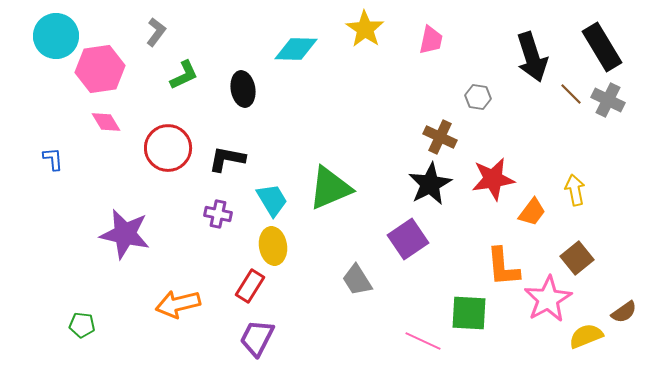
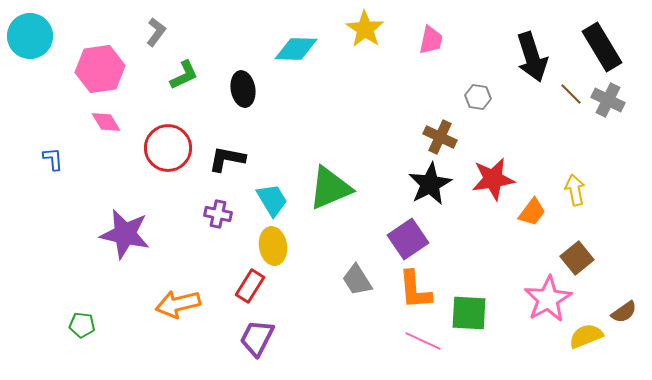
cyan circle: moved 26 px left
orange L-shape: moved 88 px left, 23 px down
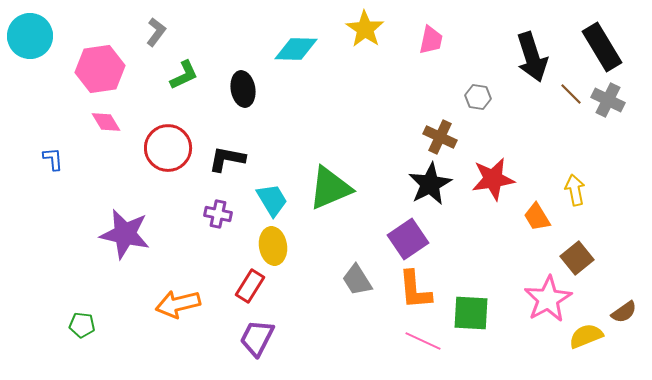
orange trapezoid: moved 5 px right, 5 px down; rotated 112 degrees clockwise
green square: moved 2 px right
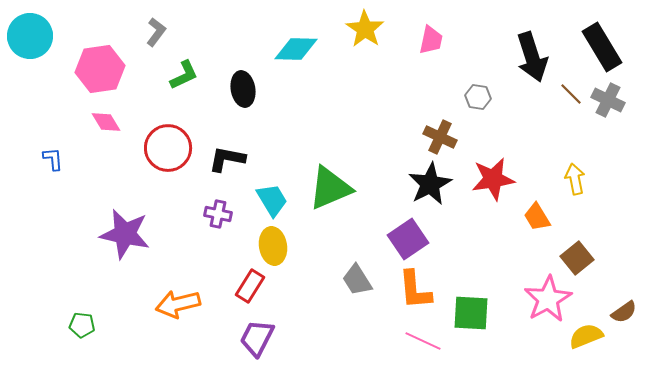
yellow arrow: moved 11 px up
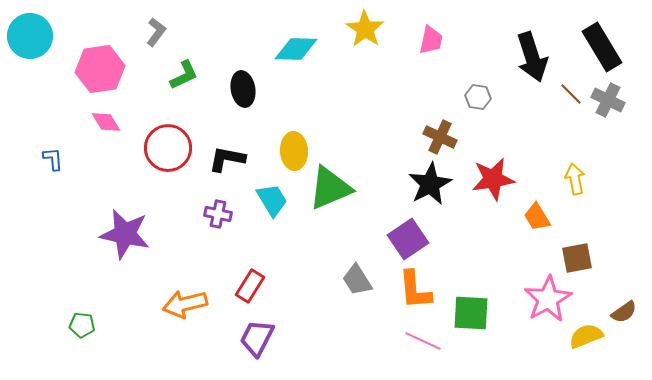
yellow ellipse: moved 21 px right, 95 px up; rotated 6 degrees clockwise
brown square: rotated 28 degrees clockwise
orange arrow: moved 7 px right
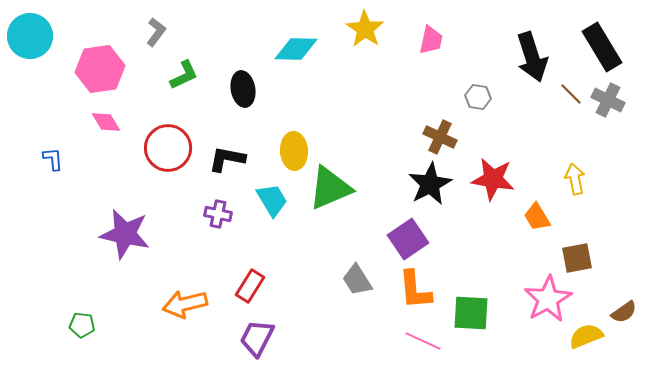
red star: rotated 18 degrees clockwise
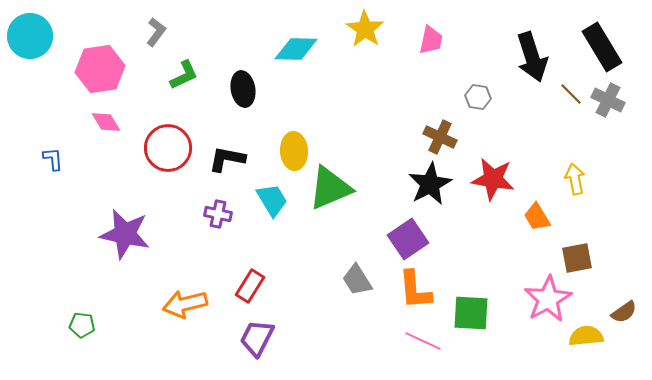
yellow semicircle: rotated 16 degrees clockwise
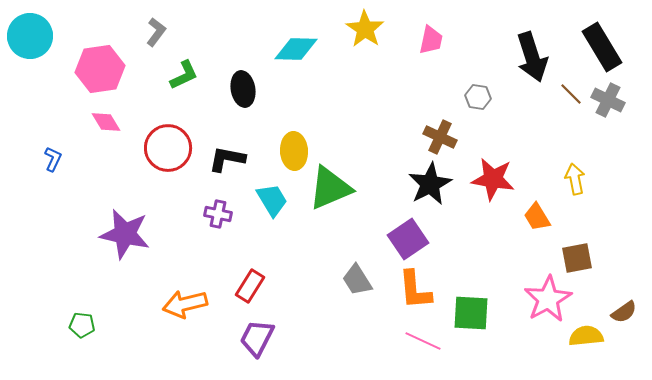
blue L-shape: rotated 30 degrees clockwise
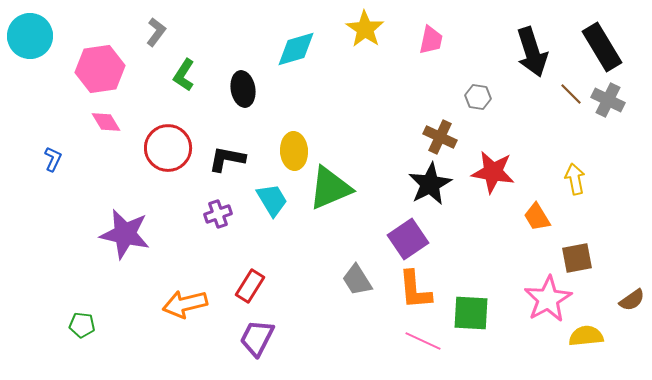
cyan diamond: rotated 18 degrees counterclockwise
black arrow: moved 5 px up
green L-shape: rotated 148 degrees clockwise
red star: moved 7 px up
purple cross: rotated 32 degrees counterclockwise
brown semicircle: moved 8 px right, 12 px up
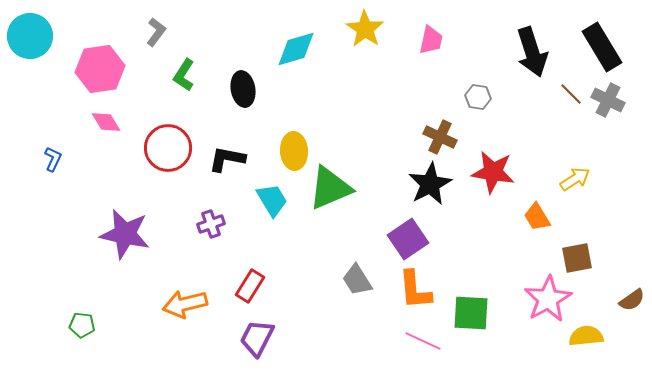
yellow arrow: rotated 68 degrees clockwise
purple cross: moved 7 px left, 10 px down
